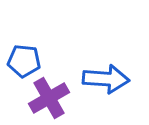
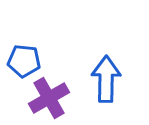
blue arrow: rotated 93 degrees counterclockwise
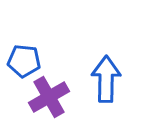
purple cross: moved 1 px up
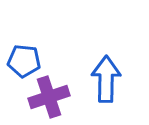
purple cross: rotated 12 degrees clockwise
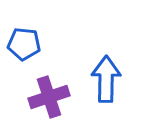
blue pentagon: moved 17 px up
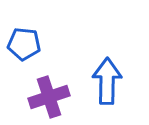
blue arrow: moved 1 px right, 2 px down
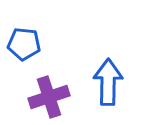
blue arrow: moved 1 px right, 1 px down
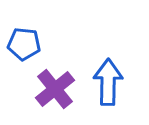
purple cross: moved 6 px right, 8 px up; rotated 21 degrees counterclockwise
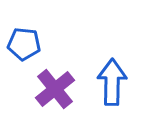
blue arrow: moved 4 px right
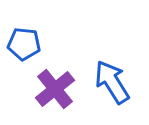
blue arrow: rotated 33 degrees counterclockwise
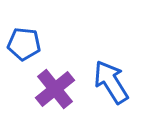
blue arrow: moved 1 px left
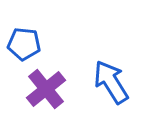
purple cross: moved 9 px left
